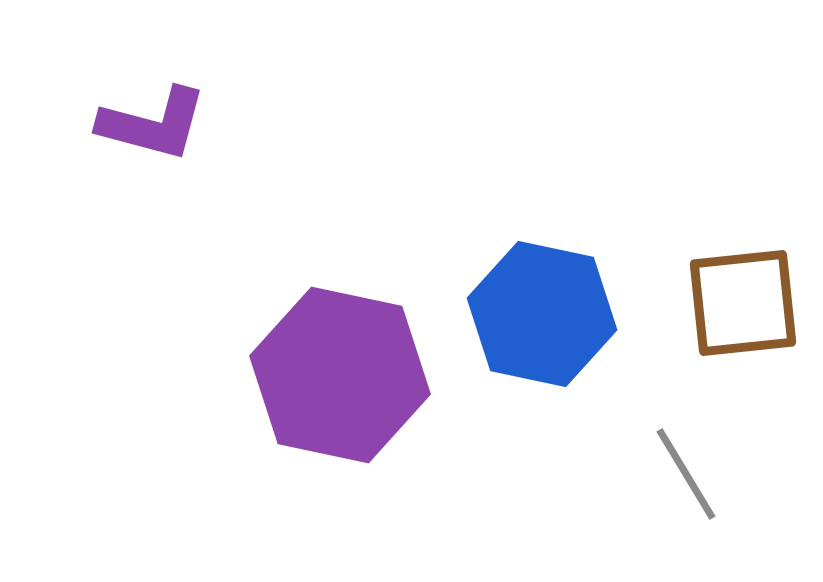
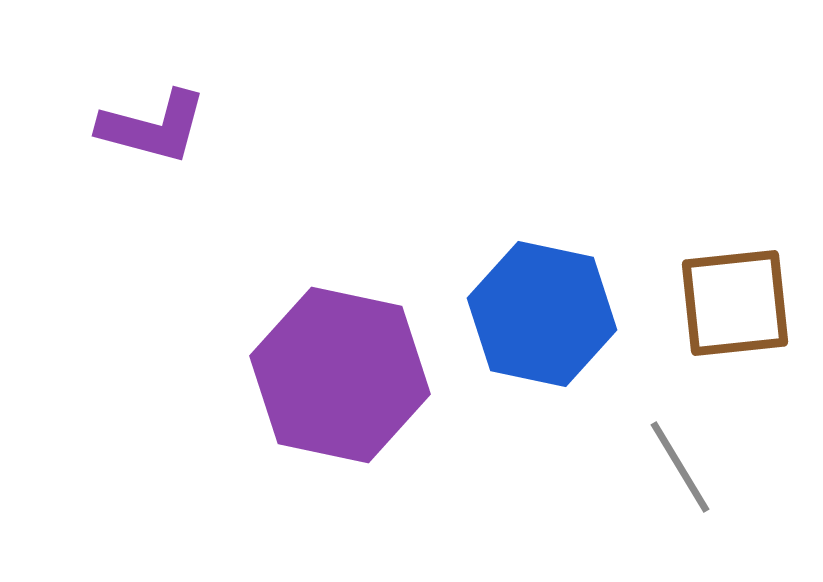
purple L-shape: moved 3 px down
brown square: moved 8 px left
gray line: moved 6 px left, 7 px up
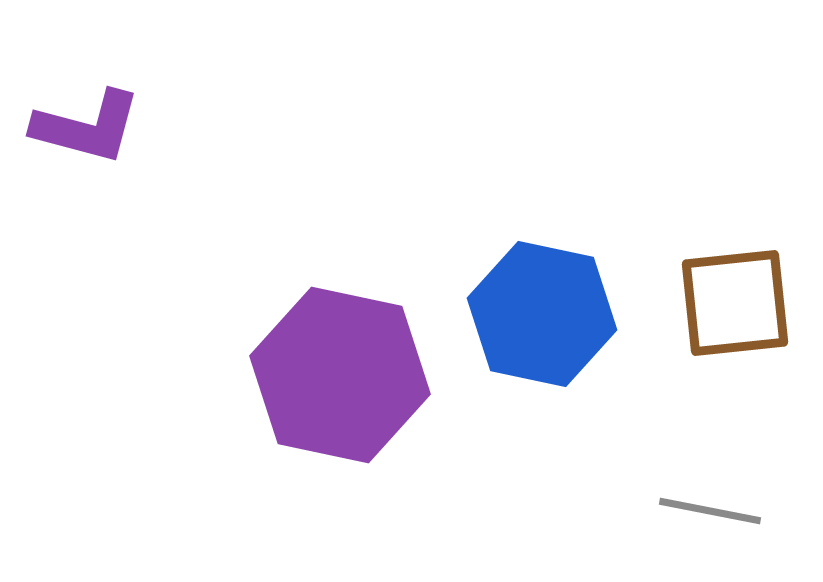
purple L-shape: moved 66 px left
gray line: moved 30 px right, 44 px down; rotated 48 degrees counterclockwise
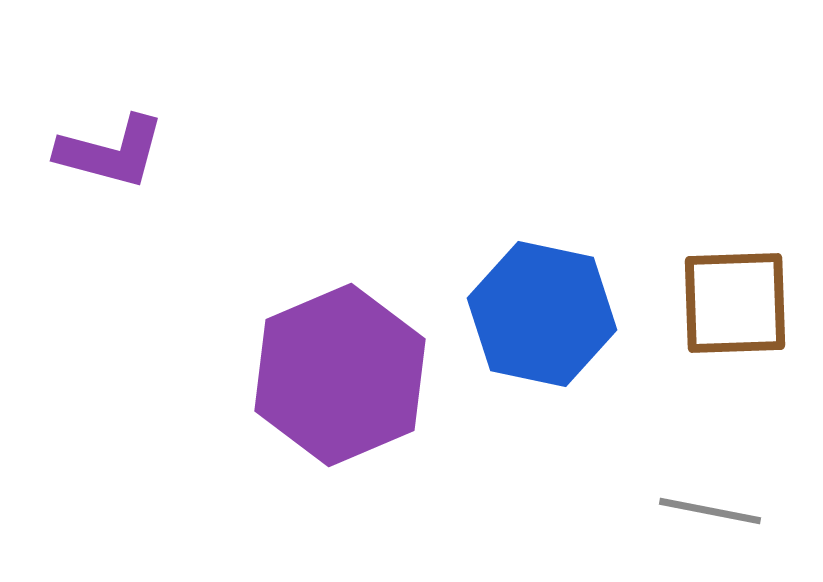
purple L-shape: moved 24 px right, 25 px down
brown square: rotated 4 degrees clockwise
purple hexagon: rotated 25 degrees clockwise
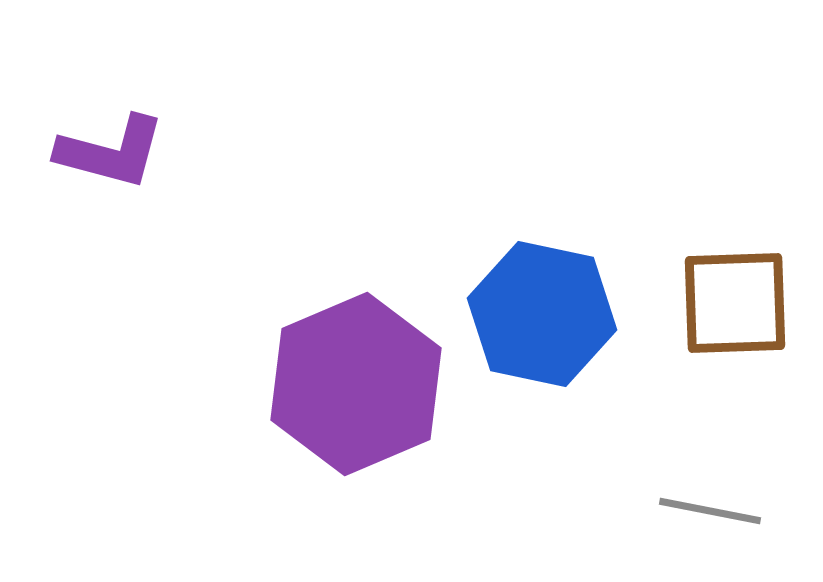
purple hexagon: moved 16 px right, 9 px down
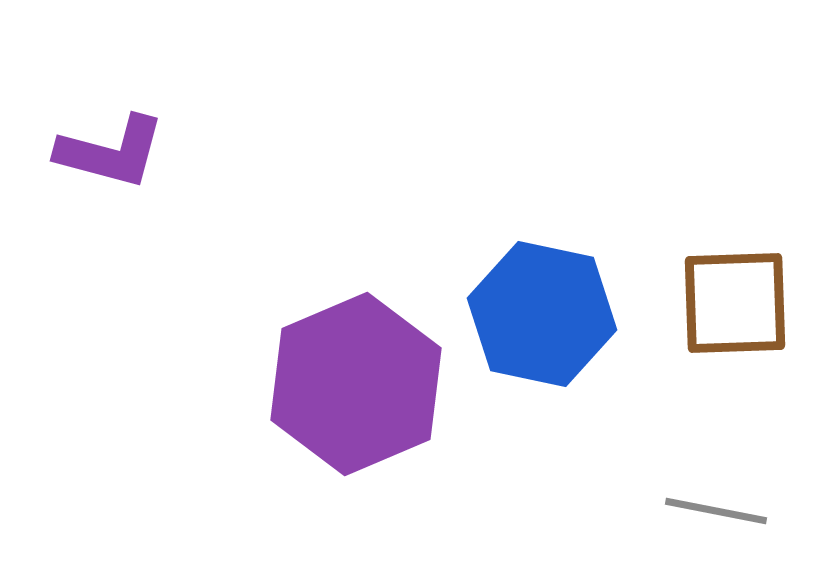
gray line: moved 6 px right
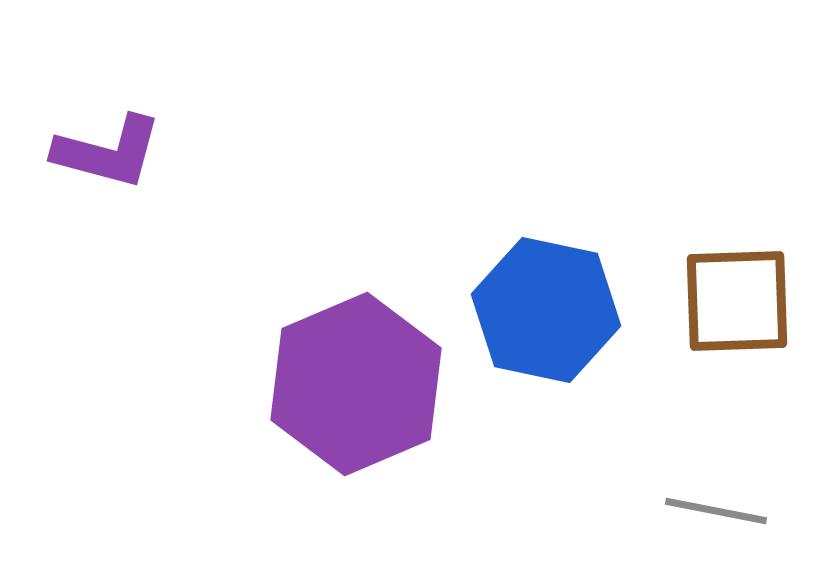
purple L-shape: moved 3 px left
brown square: moved 2 px right, 2 px up
blue hexagon: moved 4 px right, 4 px up
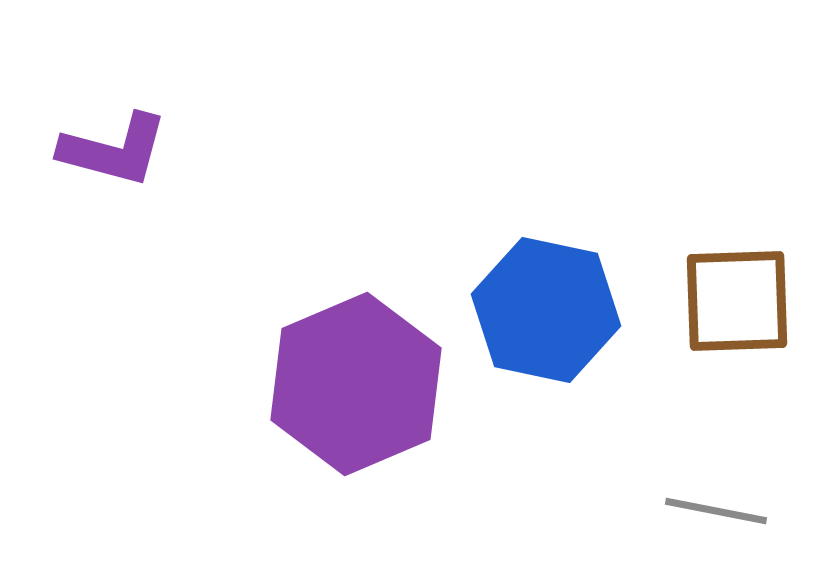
purple L-shape: moved 6 px right, 2 px up
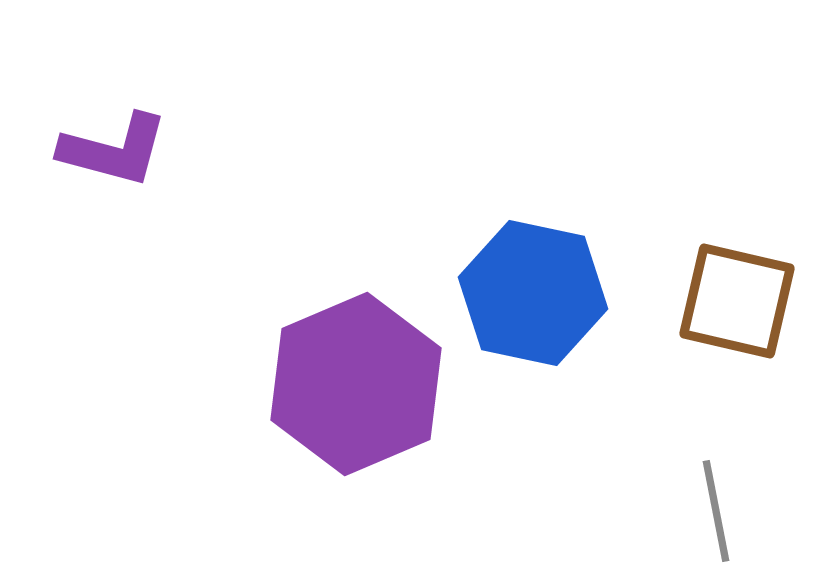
brown square: rotated 15 degrees clockwise
blue hexagon: moved 13 px left, 17 px up
gray line: rotated 68 degrees clockwise
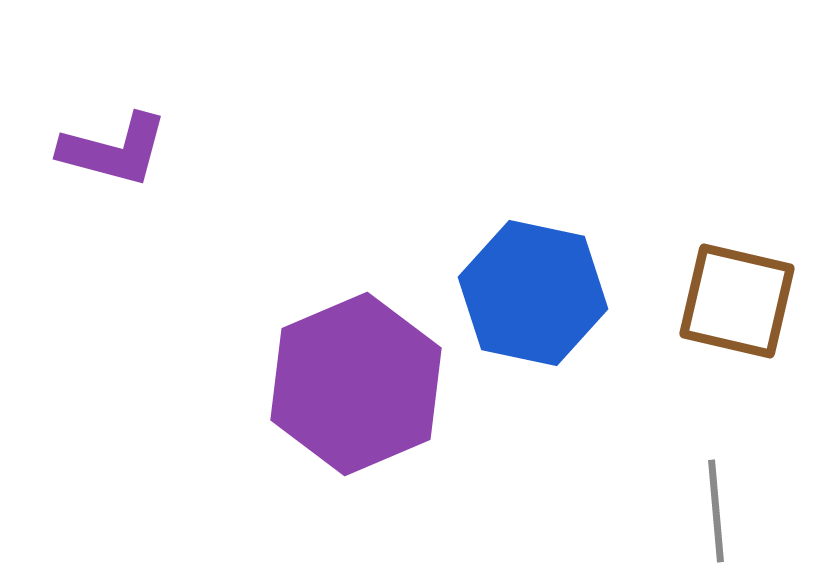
gray line: rotated 6 degrees clockwise
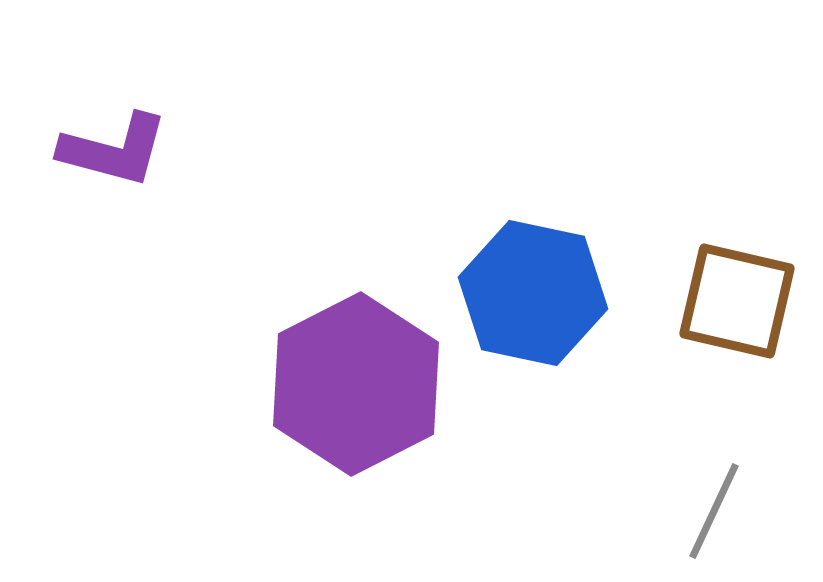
purple hexagon: rotated 4 degrees counterclockwise
gray line: moved 2 px left; rotated 30 degrees clockwise
